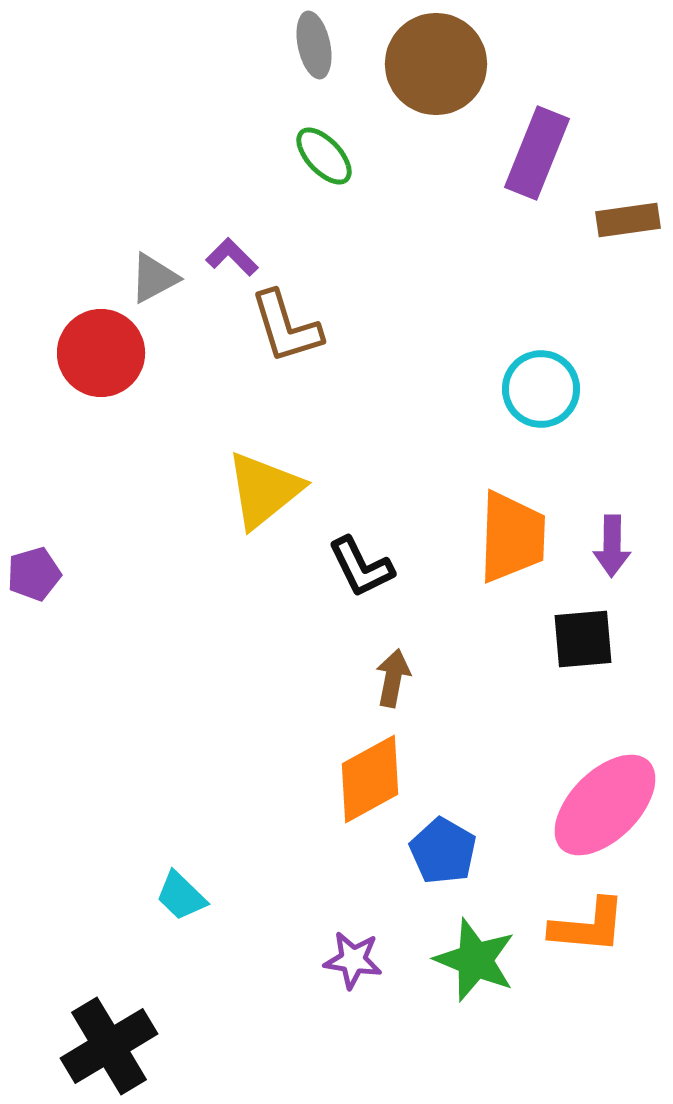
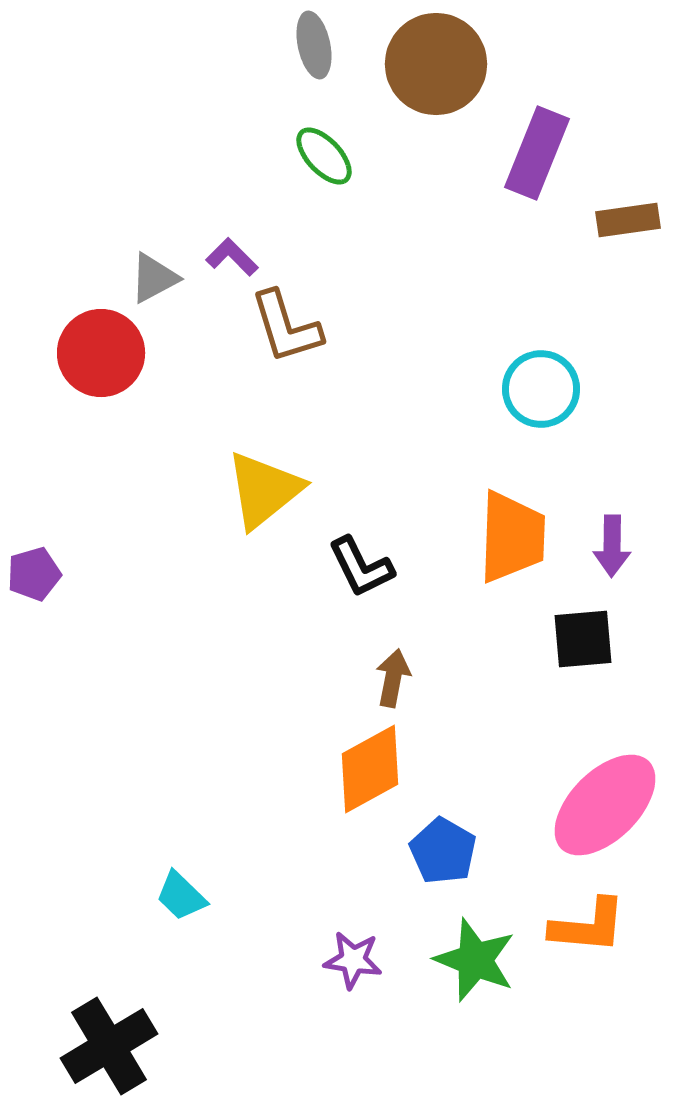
orange diamond: moved 10 px up
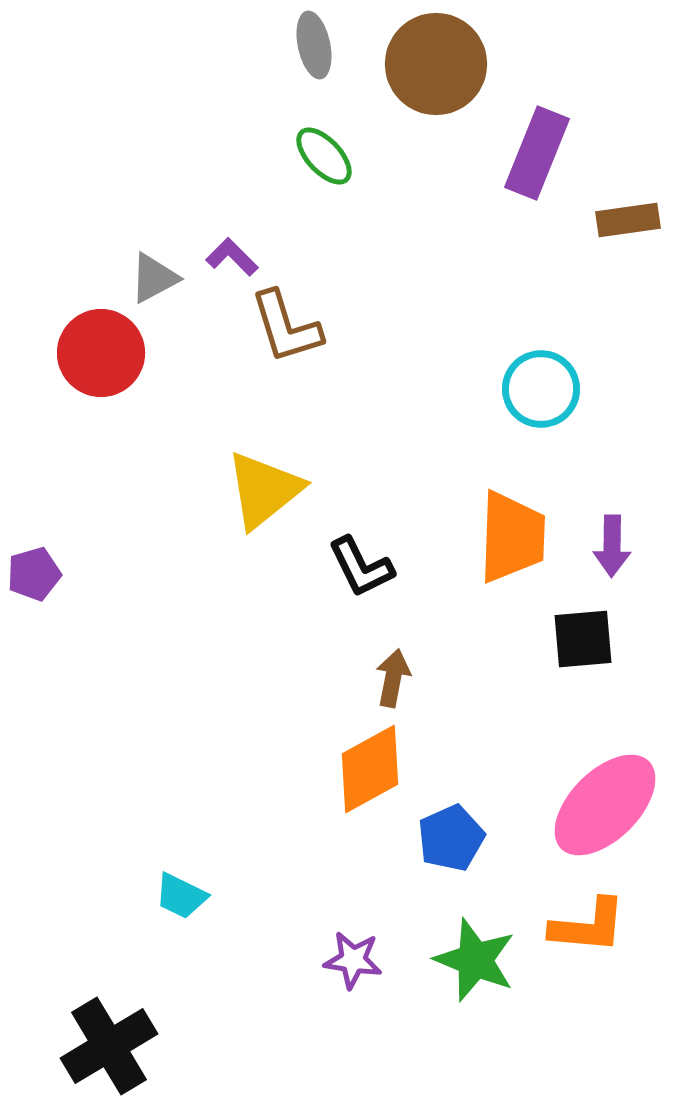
blue pentagon: moved 8 px right, 13 px up; rotated 18 degrees clockwise
cyan trapezoid: rotated 18 degrees counterclockwise
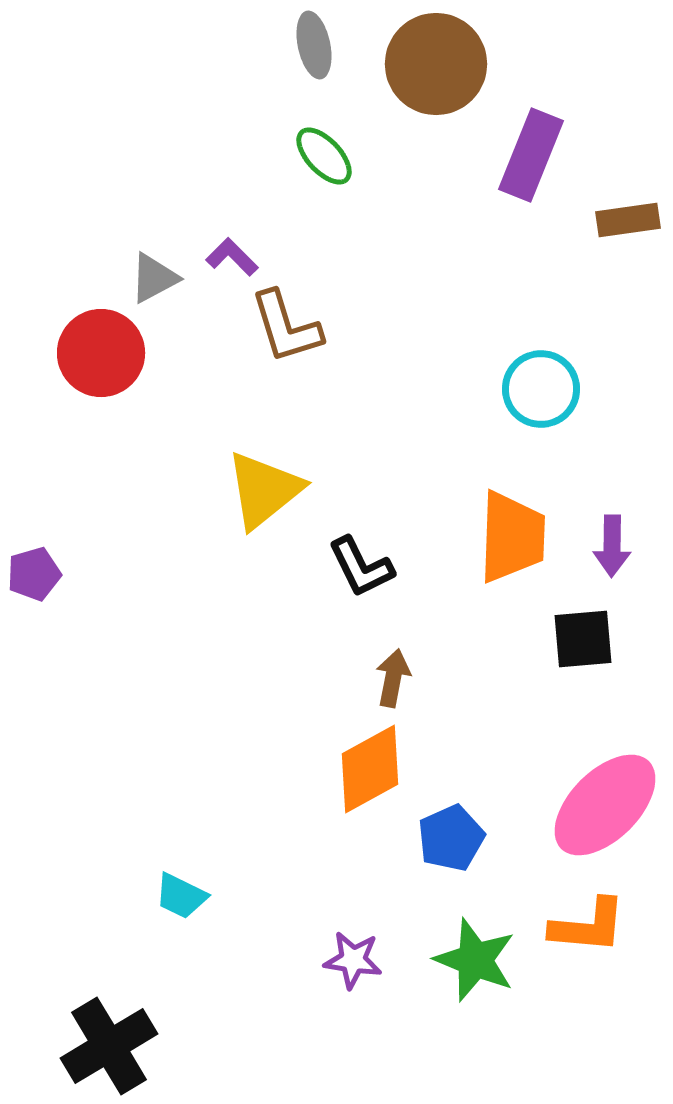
purple rectangle: moved 6 px left, 2 px down
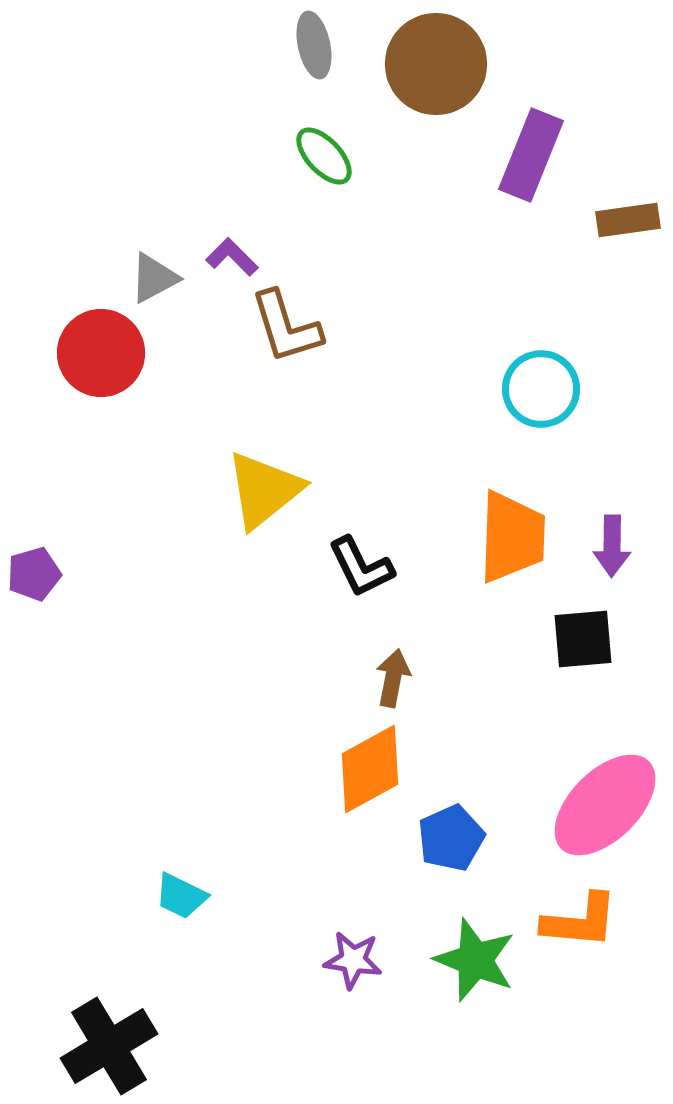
orange L-shape: moved 8 px left, 5 px up
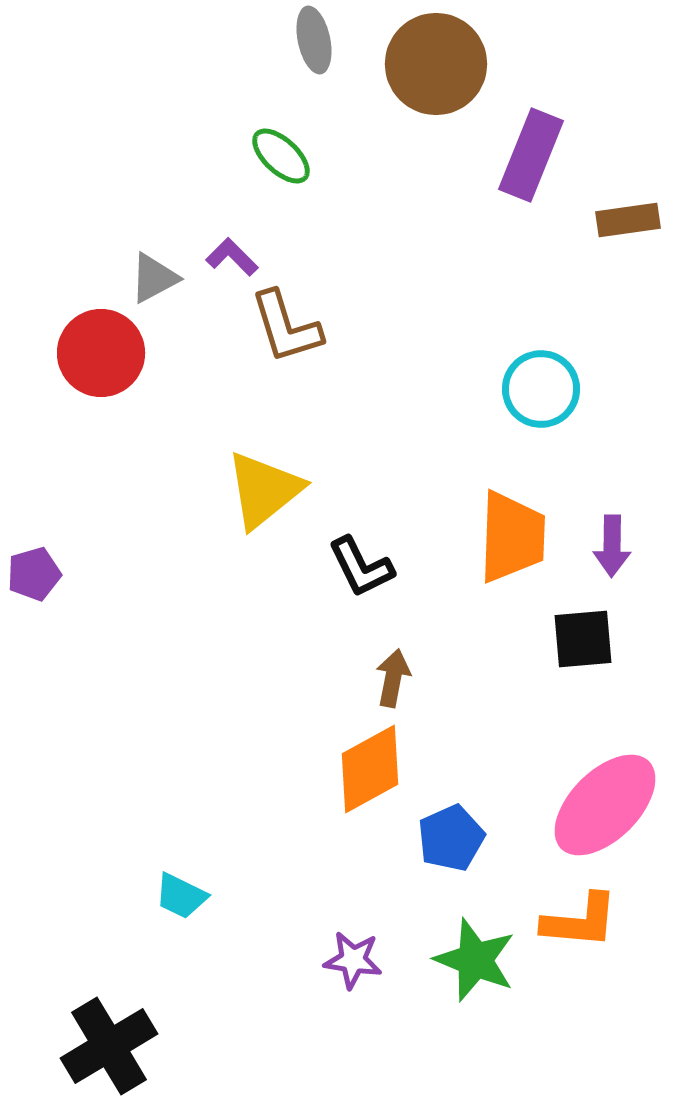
gray ellipse: moved 5 px up
green ellipse: moved 43 px left; rotated 4 degrees counterclockwise
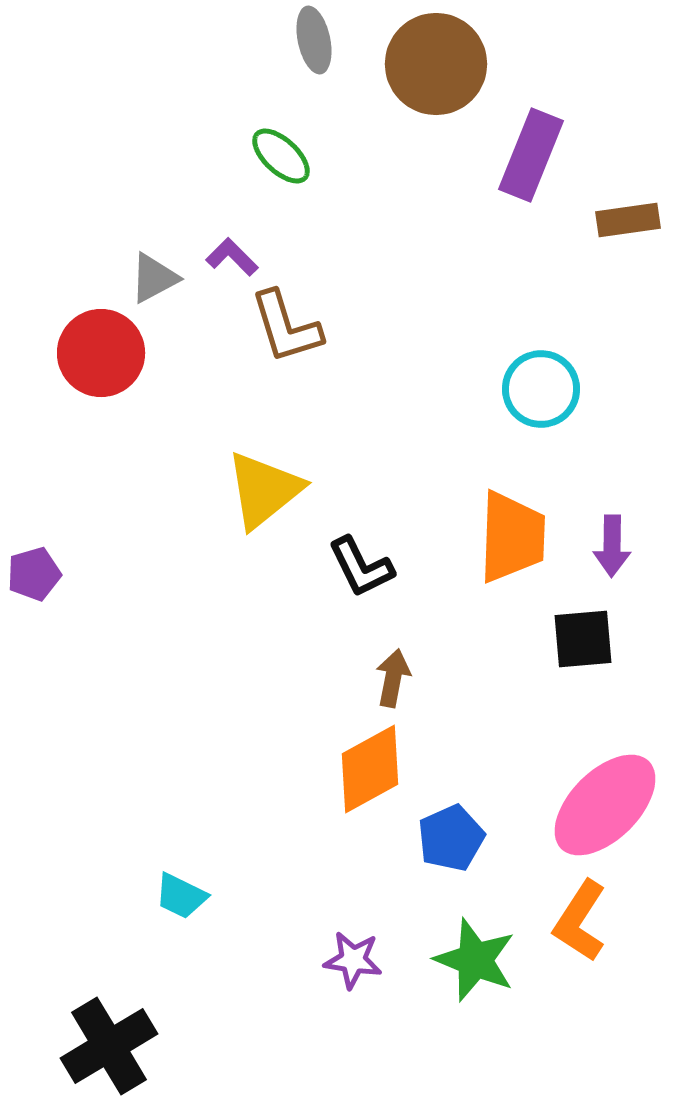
orange L-shape: rotated 118 degrees clockwise
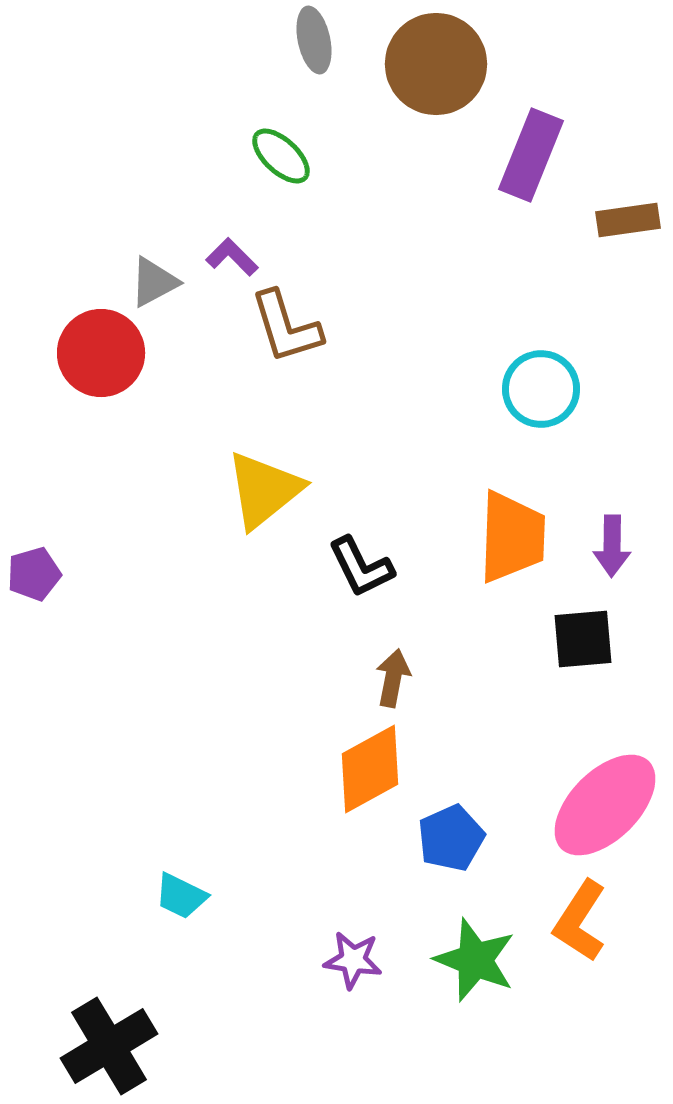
gray triangle: moved 4 px down
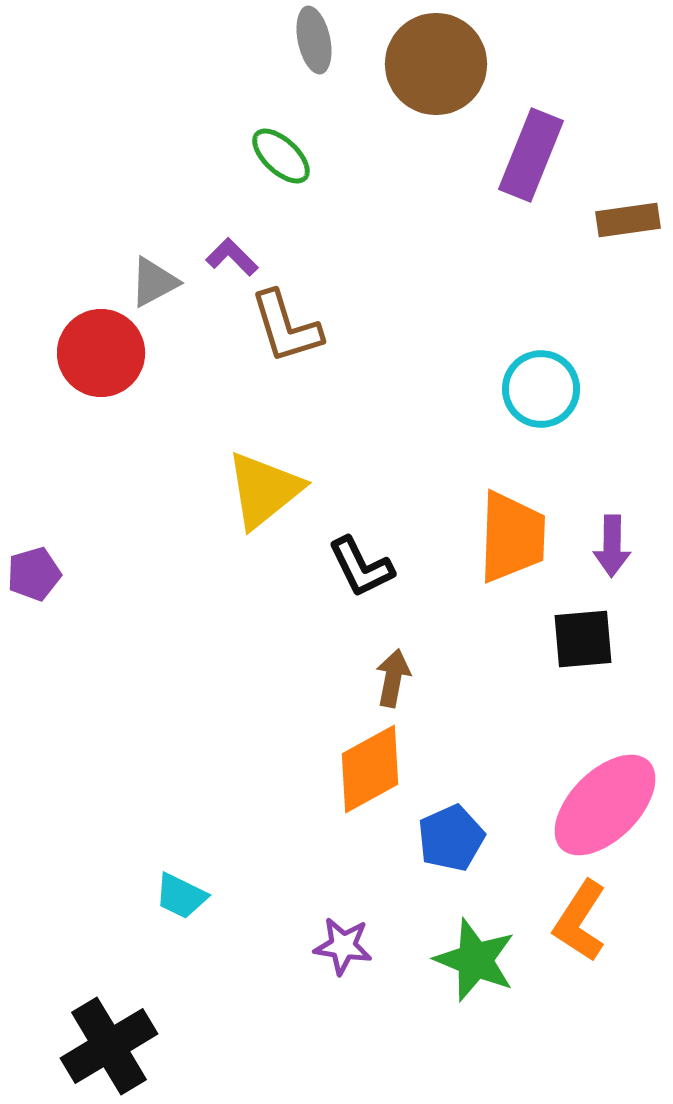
purple star: moved 10 px left, 14 px up
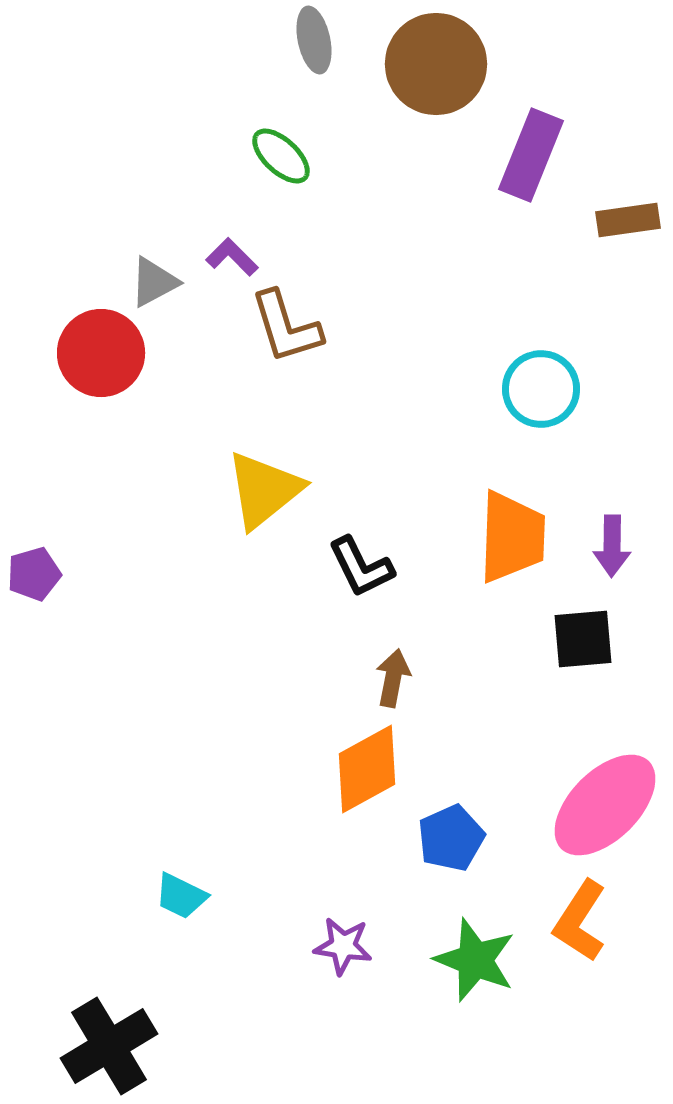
orange diamond: moved 3 px left
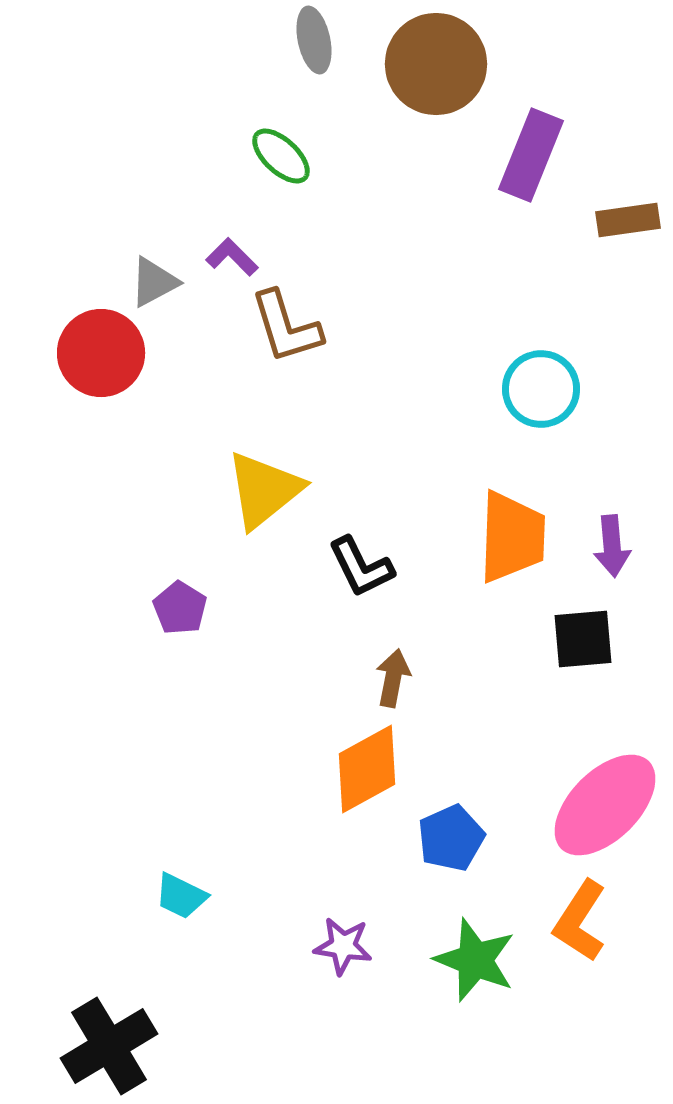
purple arrow: rotated 6 degrees counterclockwise
purple pentagon: moved 146 px right, 34 px down; rotated 24 degrees counterclockwise
